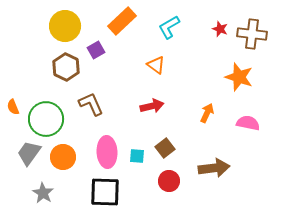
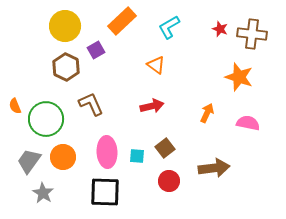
orange semicircle: moved 2 px right, 1 px up
gray trapezoid: moved 8 px down
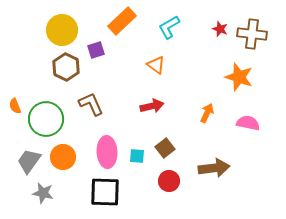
yellow circle: moved 3 px left, 4 px down
purple square: rotated 12 degrees clockwise
gray star: rotated 20 degrees counterclockwise
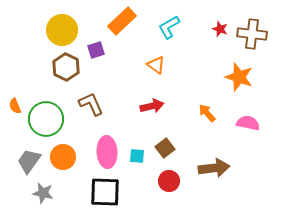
orange arrow: rotated 66 degrees counterclockwise
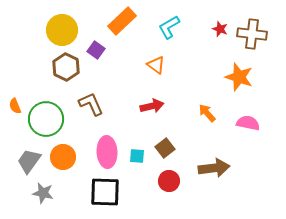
purple square: rotated 36 degrees counterclockwise
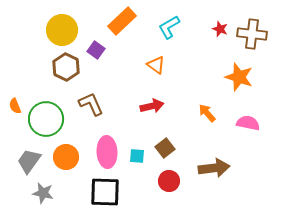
orange circle: moved 3 px right
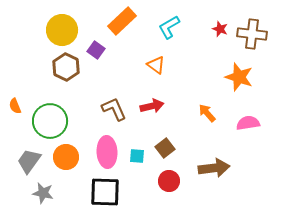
brown L-shape: moved 23 px right, 5 px down
green circle: moved 4 px right, 2 px down
pink semicircle: rotated 20 degrees counterclockwise
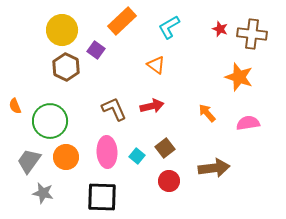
cyan square: rotated 35 degrees clockwise
black square: moved 3 px left, 5 px down
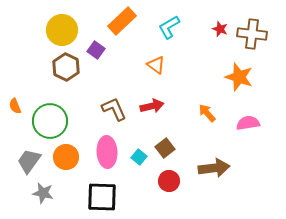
cyan square: moved 2 px right, 1 px down
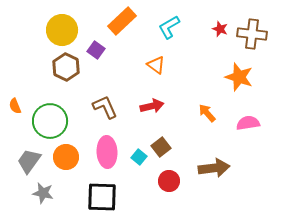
brown L-shape: moved 9 px left, 2 px up
brown square: moved 4 px left, 1 px up
